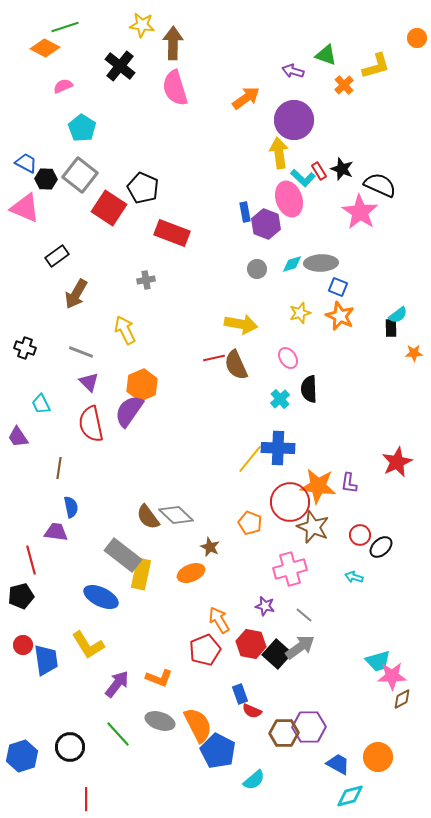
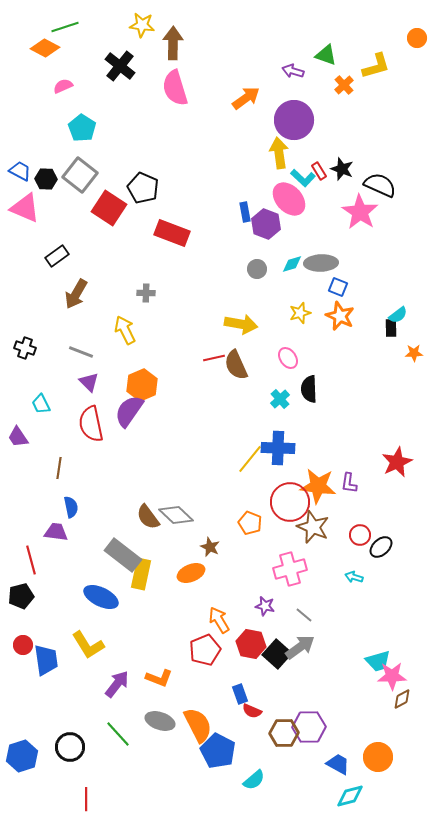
blue trapezoid at (26, 163): moved 6 px left, 8 px down
pink ellipse at (289, 199): rotated 24 degrees counterclockwise
gray cross at (146, 280): moved 13 px down; rotated 12 degrees clockwise
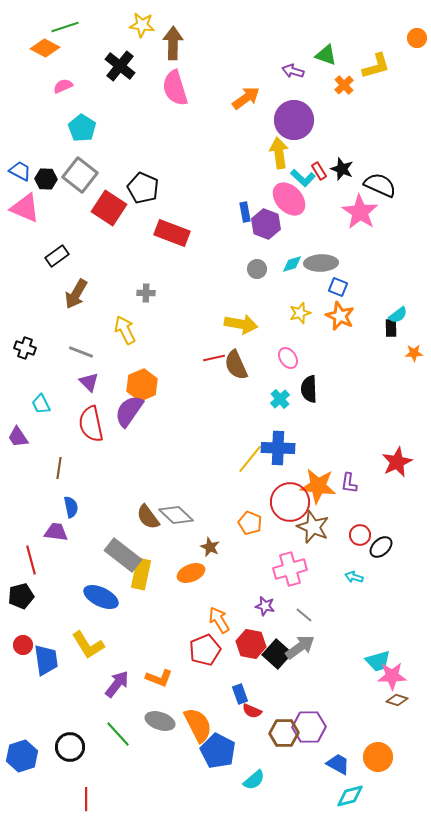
brown diamond at (402, 699): moved 5 px left, 1 px down; rotated 45 degrees clockwise
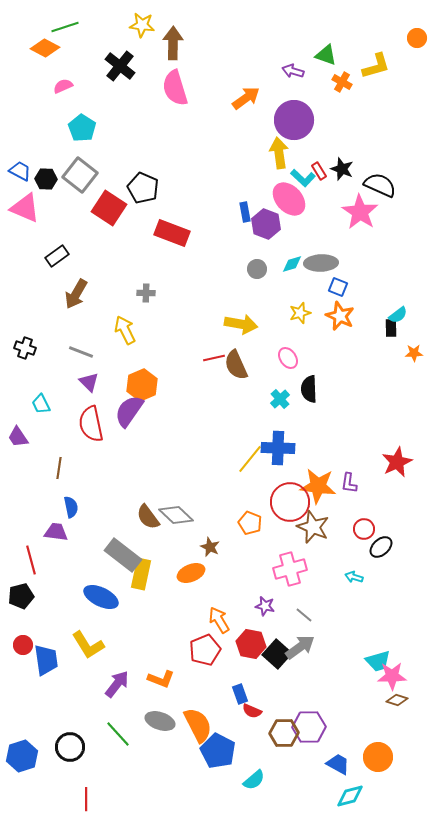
orange cross at (344, 85): moved 2 px left, 3 px up; rotated 18 degrees counterclockwise
red circle at (360, 535): moved 4 px right, 6 px up
orange L-shape at (159, 678): moved 2 px right, 1 px down
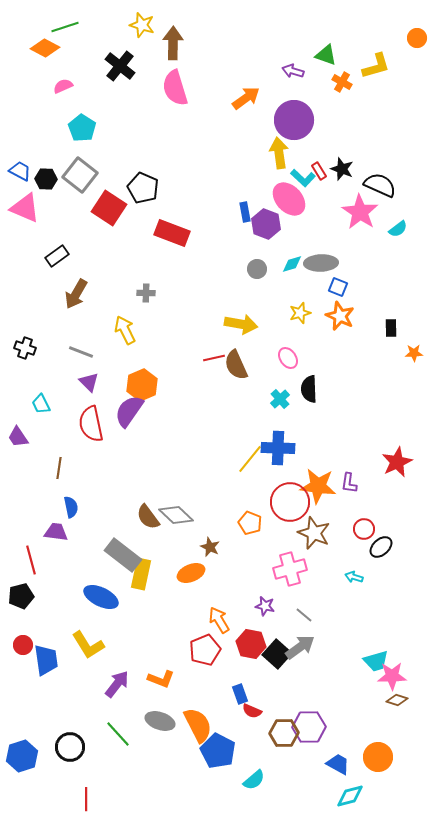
yellow star at (142, 25): rotated 10 degrees clockwise
cyan semicircle at (398, 315): moved 86 px up
brown star at (313, 527): moved 1 px right, 6 px down
cyan trapezoid at (378, 661): moved 2 px left
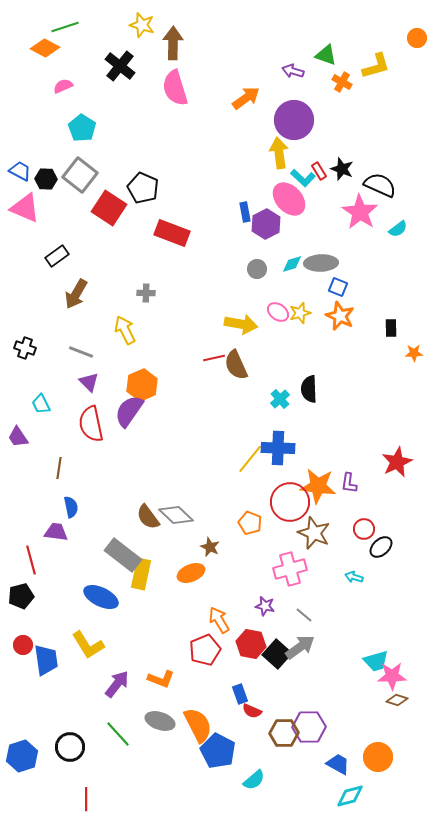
purple hexagon at (266, 224): rotated 12 degrees clockwise
pink ellipse at (288, 358): moved 10 px left, 46 px up; rotated 20 degrees counterclockwise
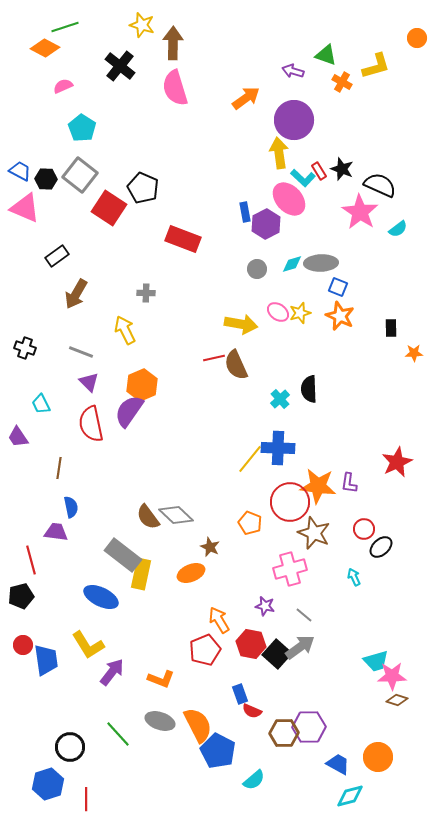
red rectangle at (172, 233): moved 11 px right, 6 px down
cyan arrow at (354, 577): rotated 48 degrees clockwise
purple arrow at (117, 684): moved 5 px left, 12 px up
blue hexagon at (22, 756): moved 26 px right, 28 px down
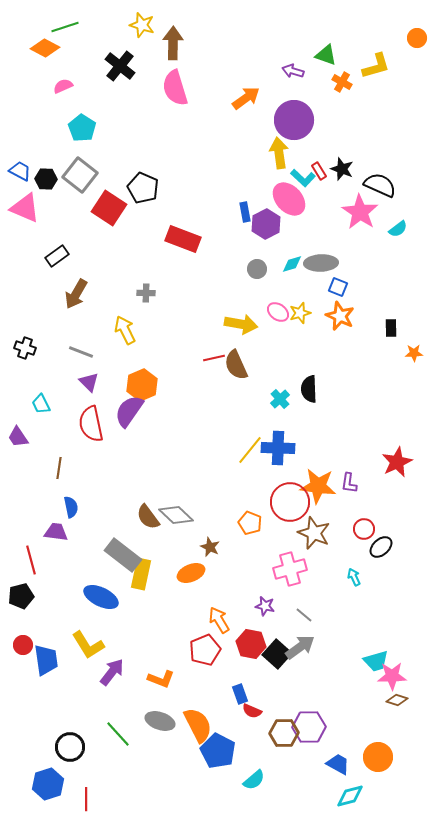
yellow line at (250, 459): moved 9 px up
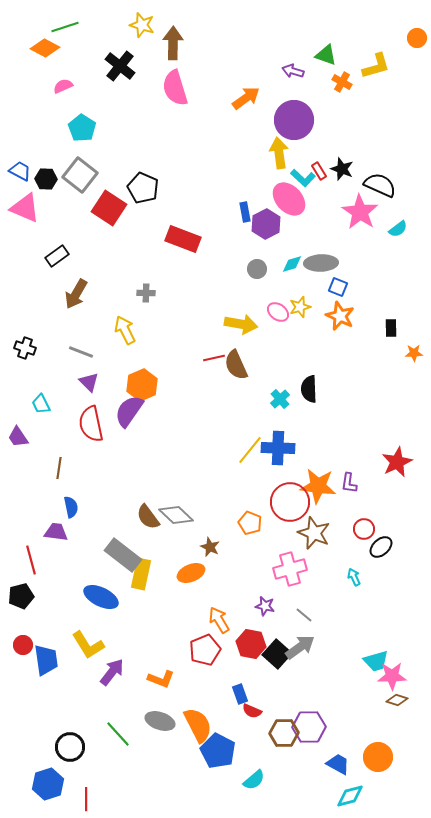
yellow star at (300, 313): moved 6 px up
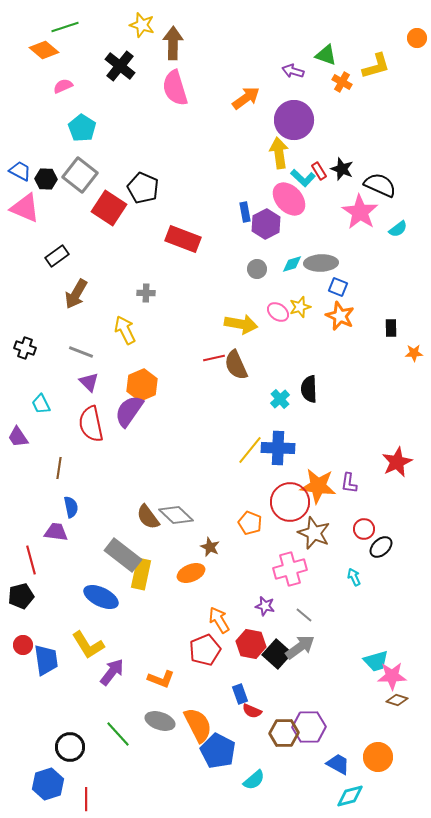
orange diamond at (45, 48): moved 1 px left, 2 px down; rotated 12 degrees clockwise
